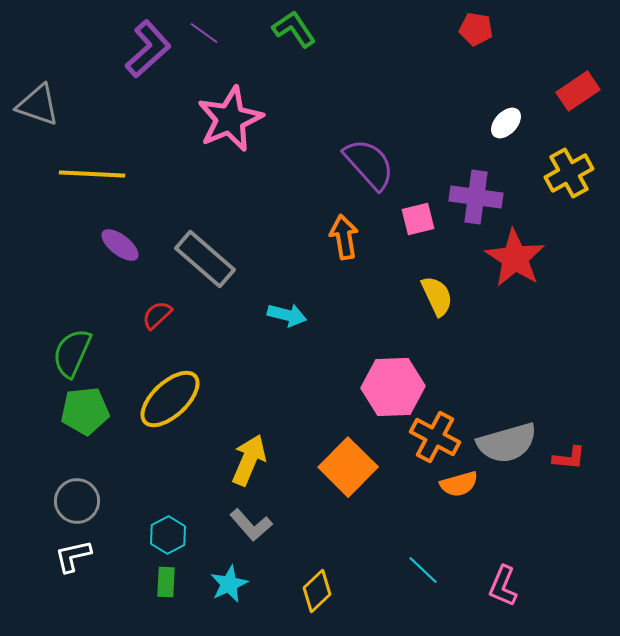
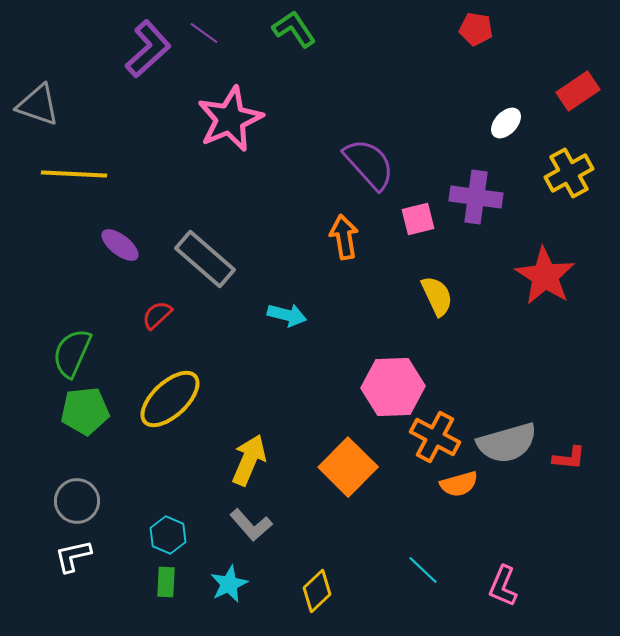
yellow line: moved 18 px left
red star: moved 30 px right, 18 px down
cyan hexagon: rotated 9 degrees counterclockwise
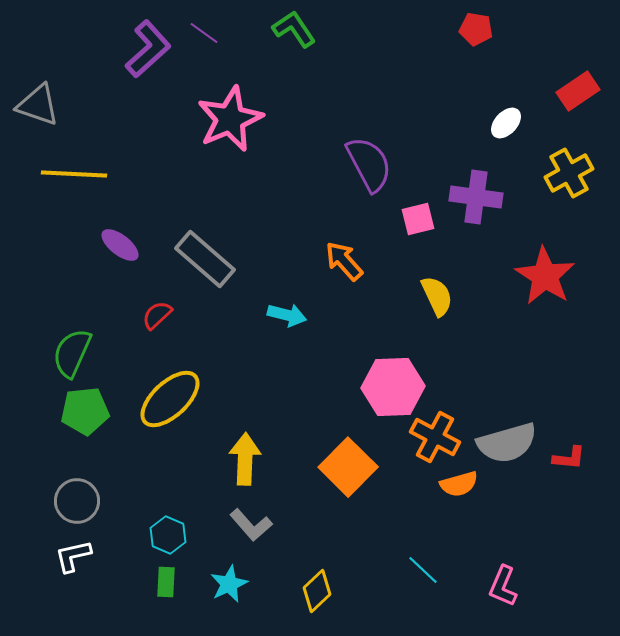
purple semicircle: rotated 14 degrees clockwise
orange arrow: moved 24 px down; rotated 33 degrees counterclockwise
yellow arrow: moved 4 px left, 1 px up; rotated 21 degrees counterclockwise
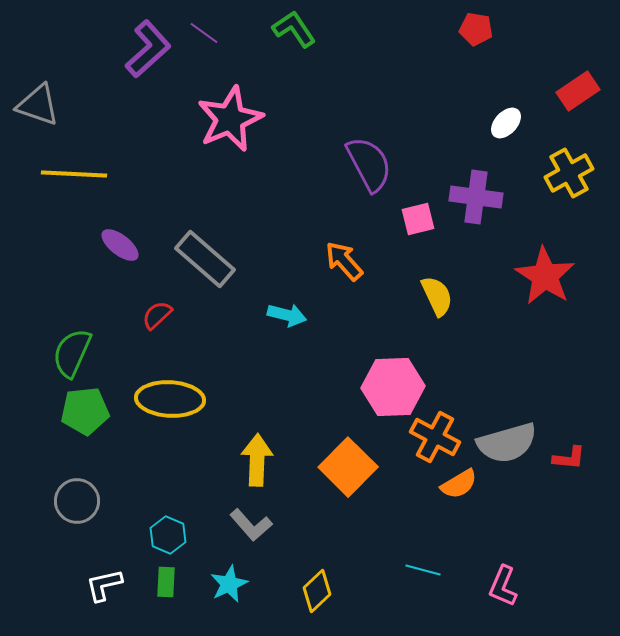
yellow ellipse: rotated 46 degrees clockwise
yellow arrow: moved 12 px right, 1 px down
orange semicircle: rotated 15 degrees counterclockwise
white L-shape: moved 31 px right, 29 px down
cyan line: rotated 28 degrees counterclockwise
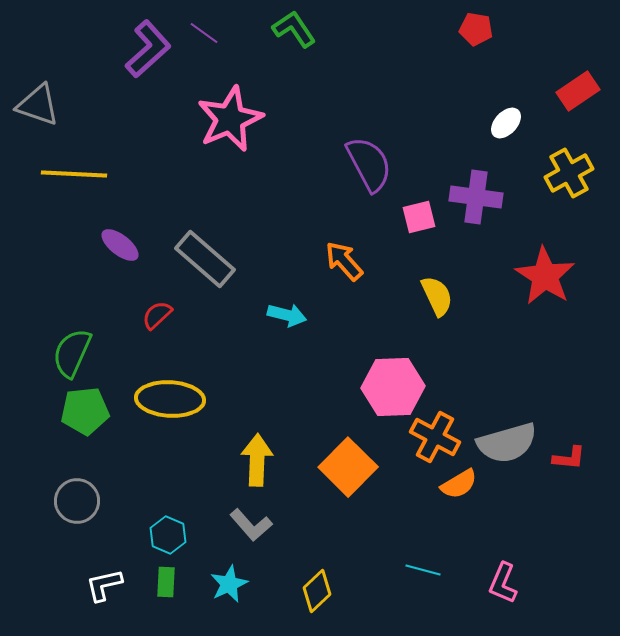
pink square: moved 1 px right, 2 px up
pink L-shape: moved 3 px up
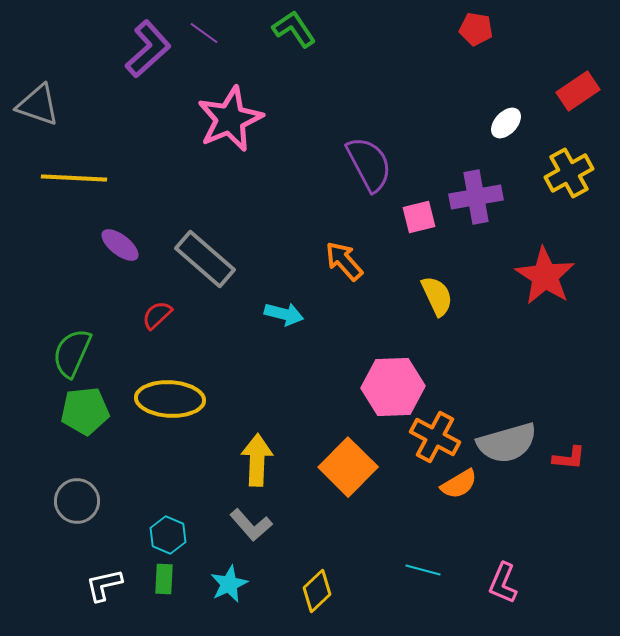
yellow line: moved 4 px down
purple cross: rotated 18 degrees counterclockwise
cyan arrow: moved 3 px left, 1 px up
green rectangle: moved 2 px left, 3 px up
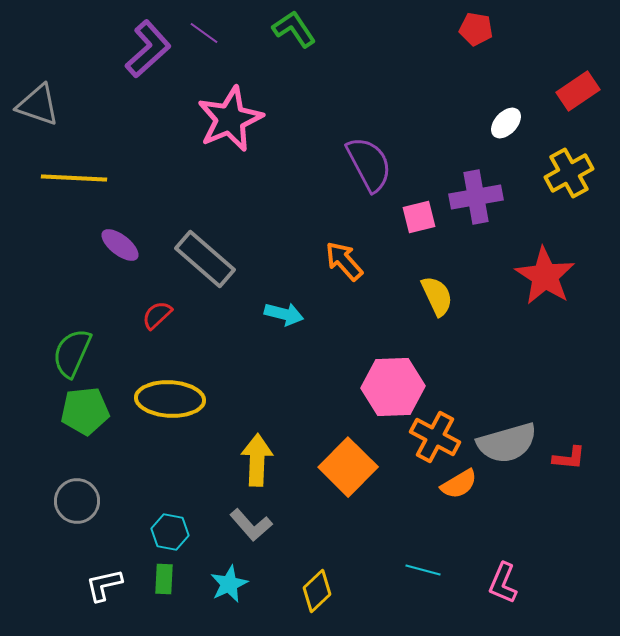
cyan hexagon: moved 2 px right, 3 px up; rotated 12 degrees counterclockwise
